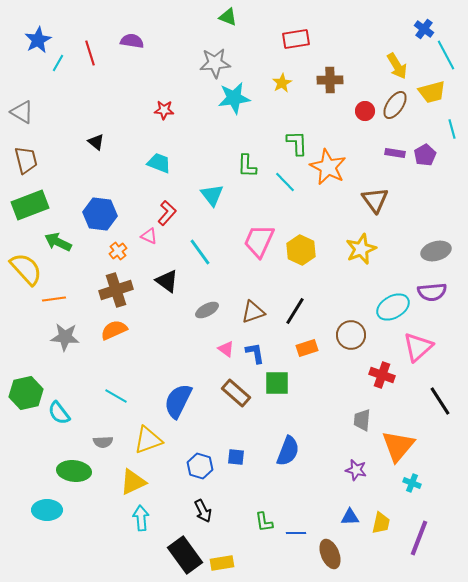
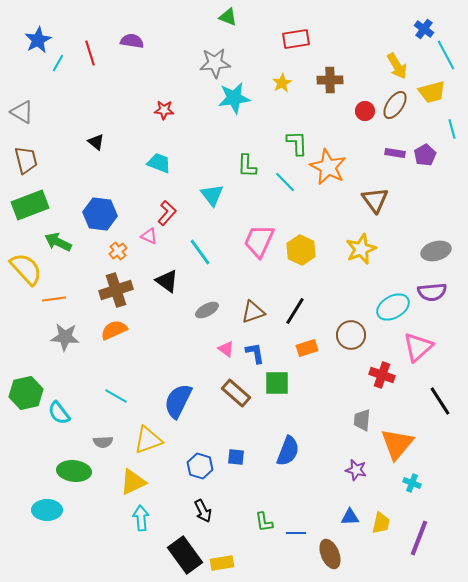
orange triangle at (398, 446): moved 1 px left, 2 px up
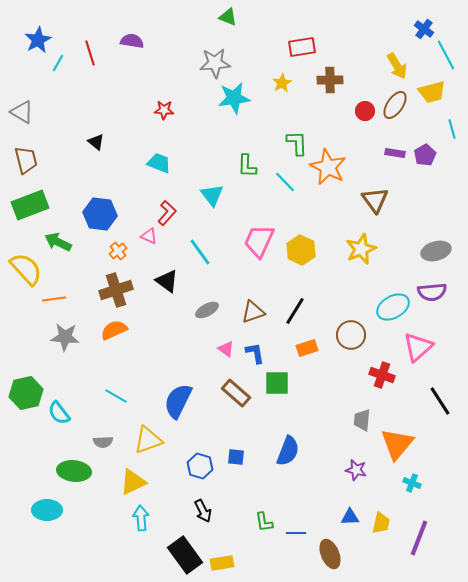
red rectangle at (296, 39): moved 6 px right, 8 px down
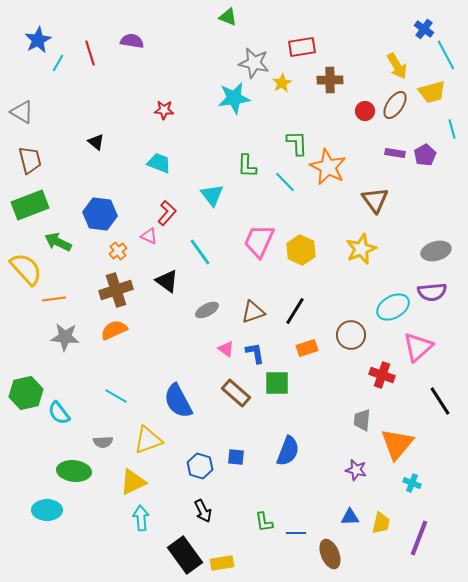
gray star at (215, 63): moved 39 px right; rotated 16 degrees clockwise
brown trapezoid at (26, 160): moved 4 px right
blue semicircle at (178, 401): rotated 54 degrees counterclockwise
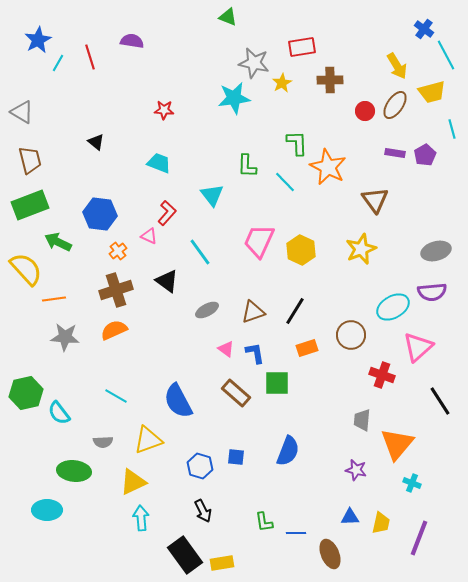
red line at (90, 53): moved 4 px down
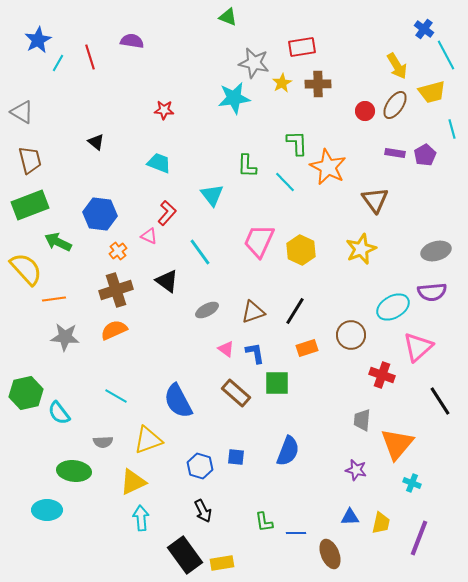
brown cross at (330, 80): moved 12 px left, 4 px down
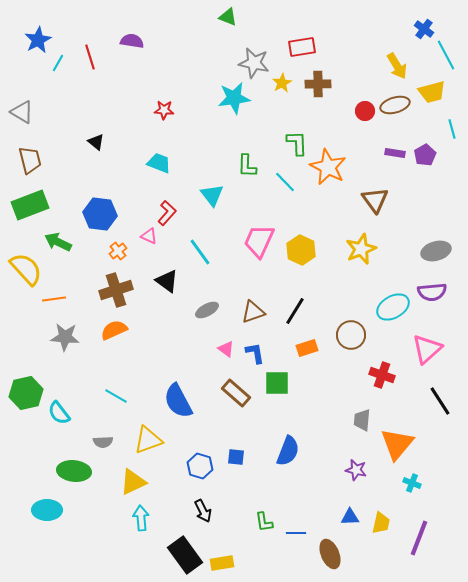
brown ellipse at (395, 105): rotated 40 degrees clockwise
pink triangle at (418, 347): moved 9 px right, 2 px down
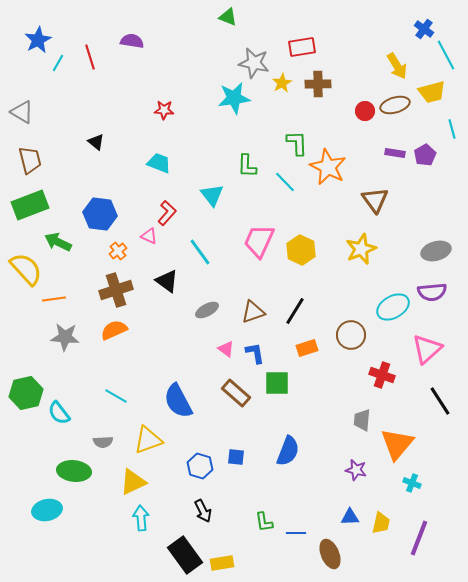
cyan ellipse at (47, 510): rotated 12 degrees counterclockwise
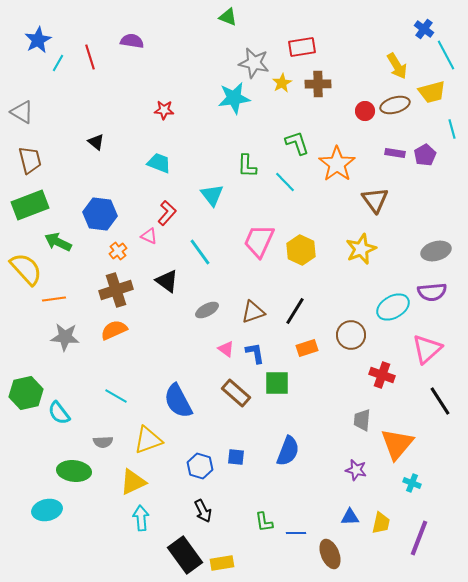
green L-shape at (297, 143): rotated 16 degrees counterclockwise
orange star at (328, 167): moved 9 px right, 3 px up; rotated 9 degrees clockwise
